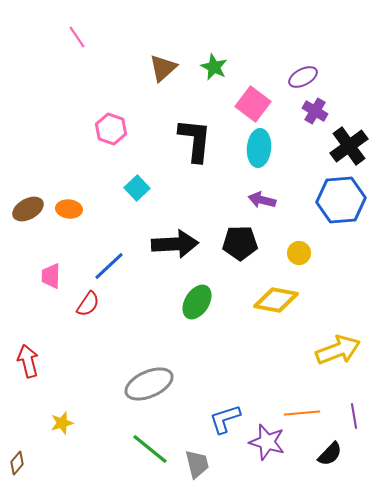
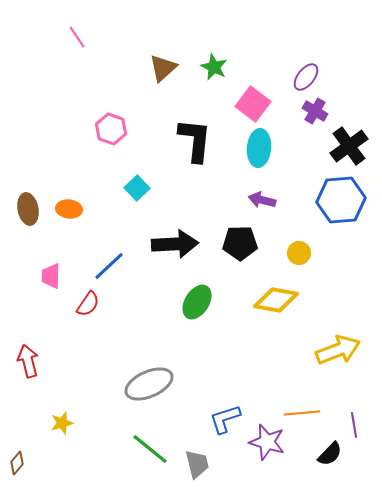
purple ellipse: moved 3 px right; rotated 24 degrees counterclockwise
brown ellipse: rotated 72 degrees counterclockwise
purple line: moved 9 px down
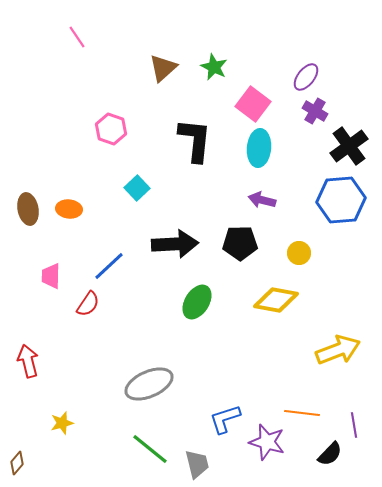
orange line: rotated 12 degrees clockwise
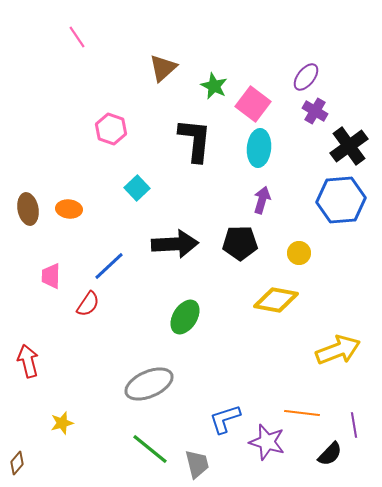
green star: moved 19 px down
purple arrow: rotated 92 degrees clockwise
green ellipse: moved 12 px left, 15 px down
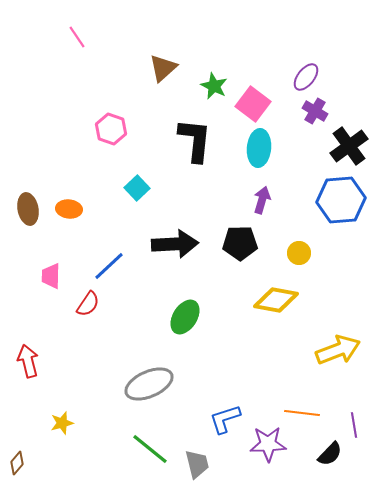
purple star: moved 1 px right, 2 px down; rotated 18 degrees counterclockwise
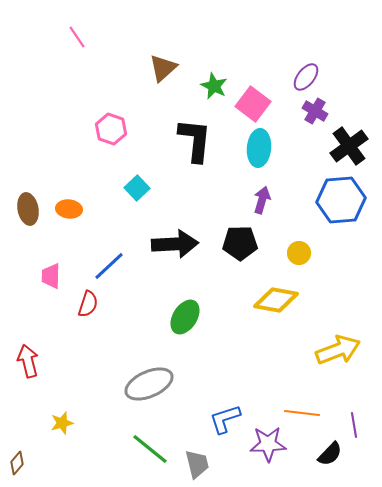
red semicircle: rotated 16 degrees counterclockwise
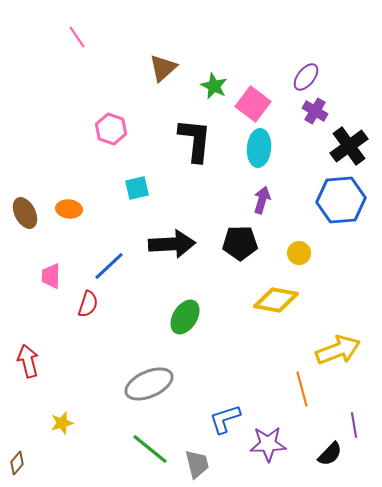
cyan square: rotated 30 degrees clockwise
brown ellipse: moved 3 px left, 4 px down; rotated 16 degrees counterclockwise
black arrow: moved 3 px left
orange line: moved 24 px up; rotated 68 degrees clockwise
